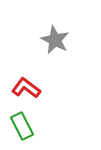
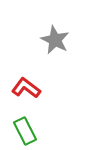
green rectangle: moved 3 px right, 5 px down
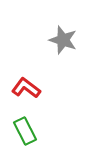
gray star: moved 8 px right; rotated 8 degrees counterclockwise
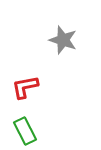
red L-shape: moved 1 px left, 1 px up; rotated 48 degrees counterclockwise
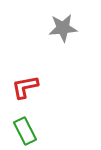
gray star: moved 12 px up; rotated 24 degrees counterclockwise
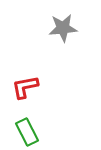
green rectangle: moved 2 px right, 1 px down
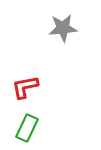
green rectangle: moved 4 px up; rotated 52 degrees clockwise
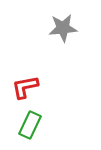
green rectangle: moved 3 px right, 3 px up
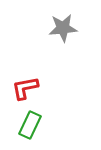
red L-shape: moved 1 px down
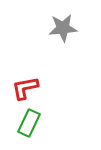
green rectangle: moved 1 px left, 2 px up
